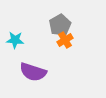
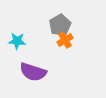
cyan star: moved 2 px right, 1 px down
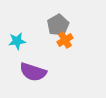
gray pentagon: moved 2 px left
cyan star: rotated 12 degrees counterclockwise
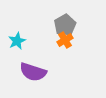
gray pentagon: moved 7 px right
cyan star: rotated 18 degrees counterclockwise
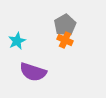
orange cross: rotated 35 degrees counterclockwise
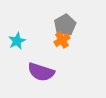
orange cross: moved 3 px left; rotated 35 degrees clockwise
purple semicircle: moved 8 px right
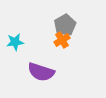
cyan star: moved 2 px left, 1 px down; rotated 18 degrees clockwise
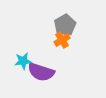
cyan star: moved 8 px right, 19 px down
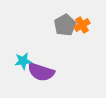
orange cross: moved 20 px right, 15 px up
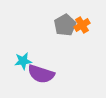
purple semicircle: moved 2 px down
